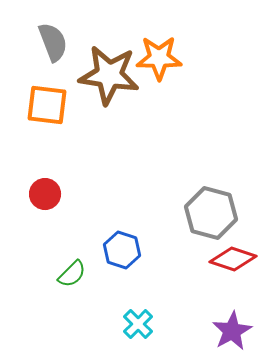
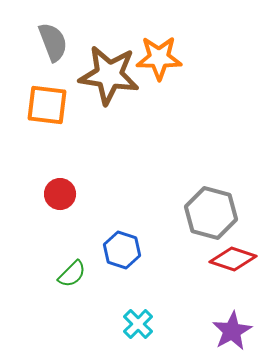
red circle: moved 15 px right
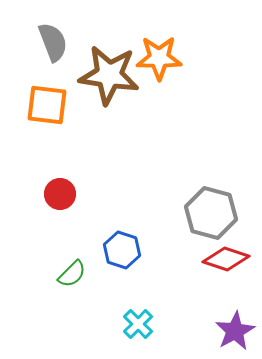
red diamond: moved 7 px left
purple star: moved 3 px right
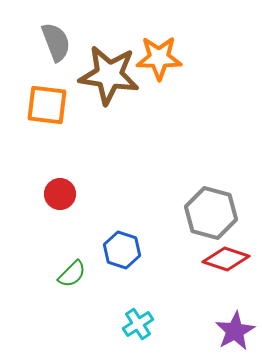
gray semicircle: moved 3 px right
cyan cross: rotated 12 degrees clockwise
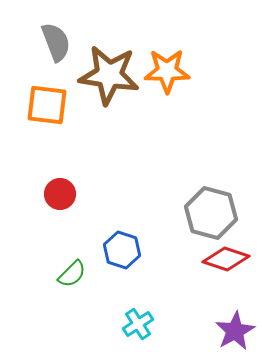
orange star: moved 8 px right, 13 px down
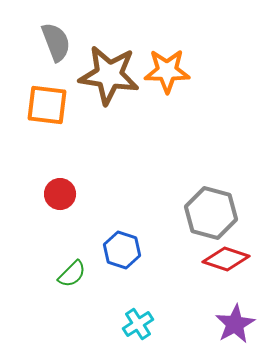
purple star: moved 7 px up
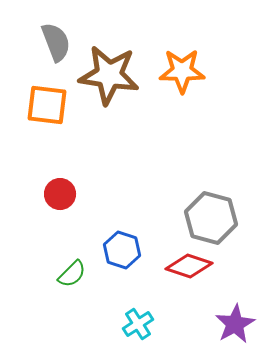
orange star: moved 15 px right
gray hexagon: moved 5 px down
red diamond: moved 37 px left, 7 px down
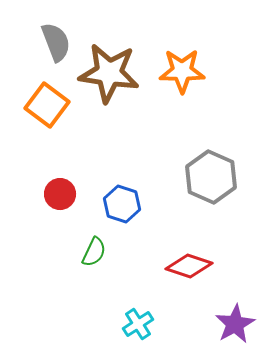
brown star: moved 2 px up
orange square: rotated 30 degrees clockwise
gray hexagon: moved 41 px up; rotated 9 degrees clockwise
blue hexagon: moved 46 px up
green semicircle: moved 22 px right, 22 px up; rotated 20 degrees counterclockwise
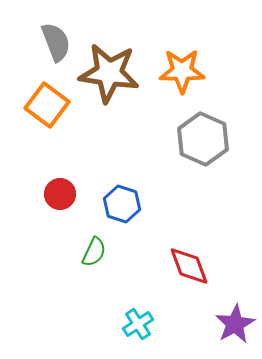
gray hexagon: moved 8 px left, 38 px up
red diamond: rotated 51 degrees clockwise
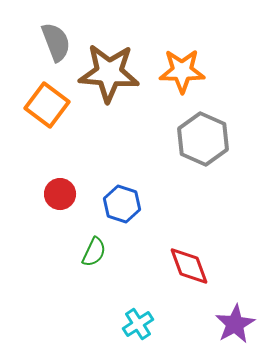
brown star: rotated 4 degrees counterclockwise
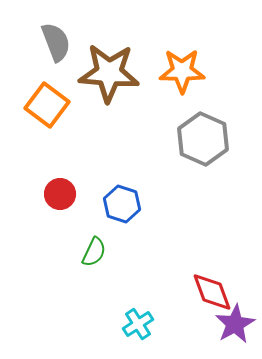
red diamond: moved 23 px right, 26 px down
